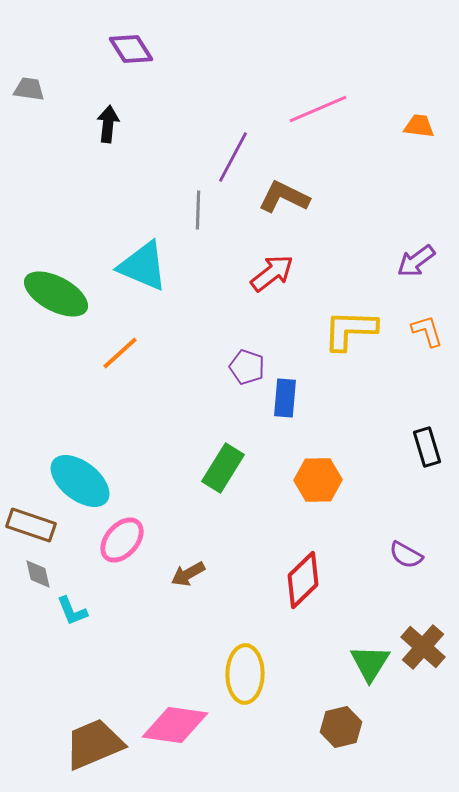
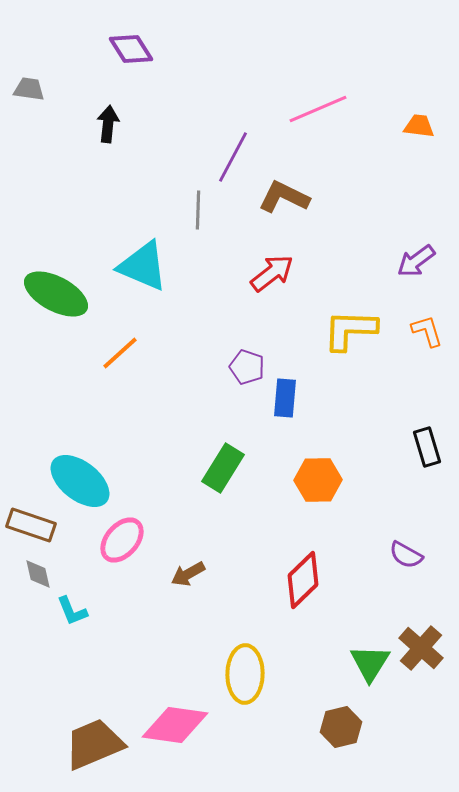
brown cross: moved 2 px left, 1 px down
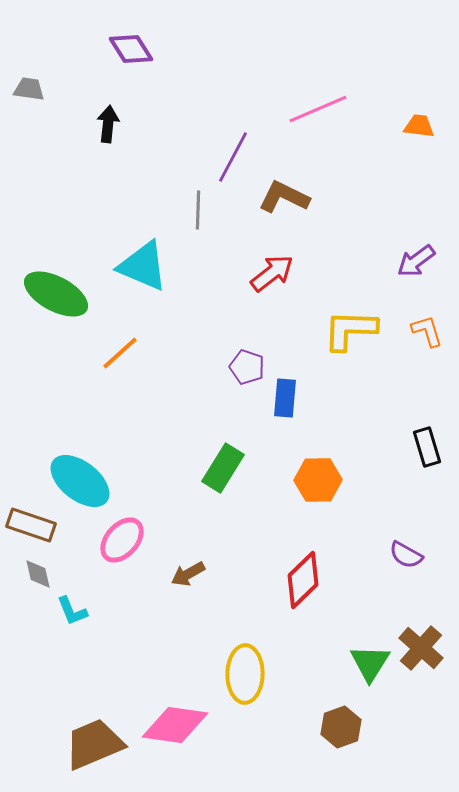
brown hexagon: rotated 6 degrees counterclockwise
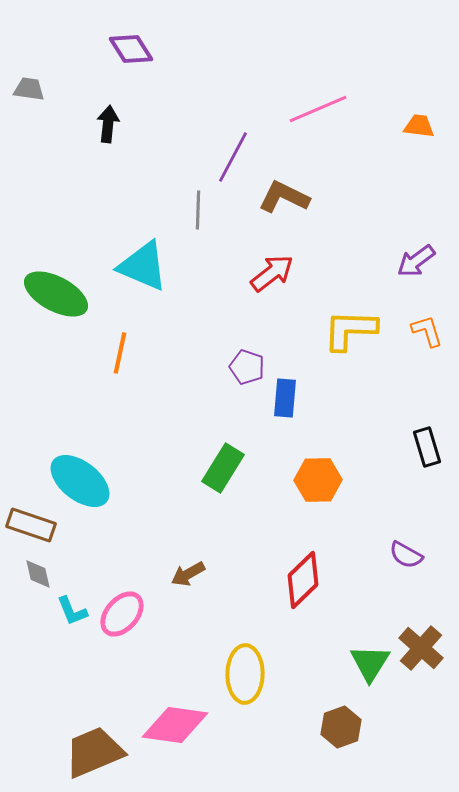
orange line: rotated 36 degrees counterclockwise
pink ellipse: moved 74 px down
brown trapezoid: moved 8 px down
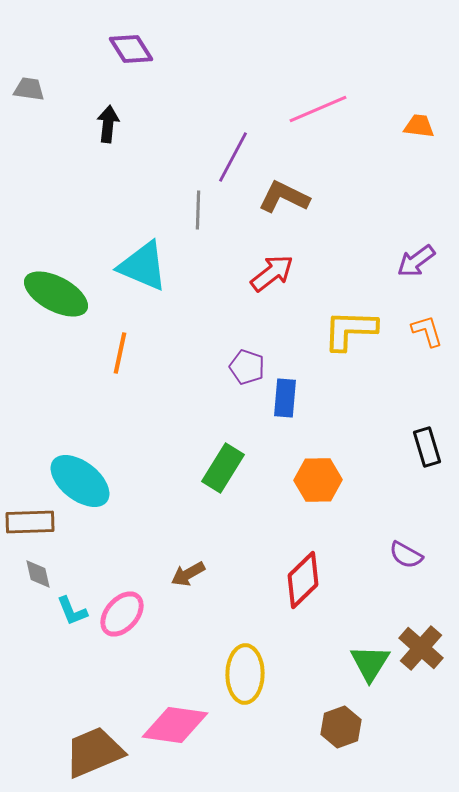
brown rectangle: moved 1 px left, 3 px up; rotated 21 degrees counterclockwise
